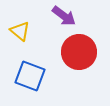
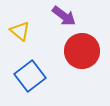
red circle: moved 3 px right, 1 px up
blue square: rotated 32 degrees clockwise
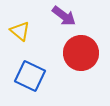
red circle: moved 1 px left, 2 px down
blue square: rotated 28 degrees counterclockwise
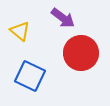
purple arrow: moved 1 px left, 2 px down
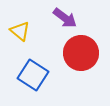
purple arrow: moved 2 px right
blue square: moved 3 px right, 1 px up; rotated 8 degrees clockwise
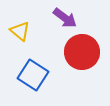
red circle: moved 1 px right, 1 px up
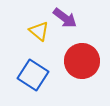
yellow triangle: moved 19 px right
red circle: moved 9 px down
